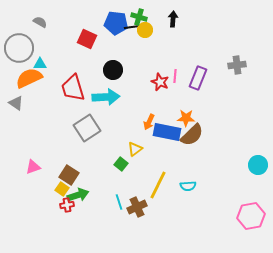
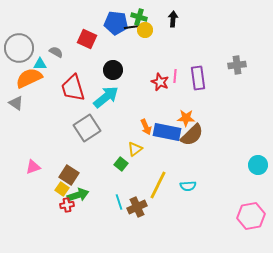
gray semicircle: moved 16 px right, 30 px down
purple rectangle: rotated 30 degrees counterclockwise
cyan arrow: rotated 36 degrees counterclockwise
orange arrow: moved 3 px left, 5 px down; rotated 49 degrees counterclockwise
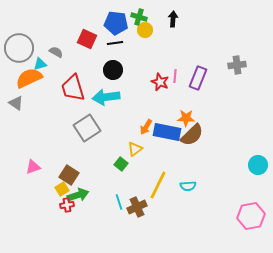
black line: moved 17 px left, 16 px down
cyan triangle: rotated 16 degrees counterclockwise
purple rectangle: rotated 30 degrees clockwise
cyan arrow: rotated 148 degrees counterclockwise
orange arrow: rotated 56 degrees clockwise
yellow square: rotated 24 degrees clockwise
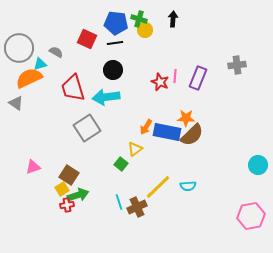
green cross: moved 2 px down
yellow line: moved 2 px down; rotated 20 degrees clockwise
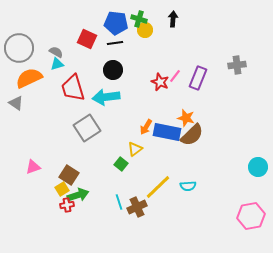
cyan triangle: moved 17 px right
pink line: rotated 32 degrees clockwise
orange star: rotated 12 degrees clockwise
cyan circle: moved 2 px down
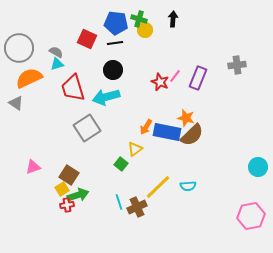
cyan arrow: rotated 8 degrees counterclockwise
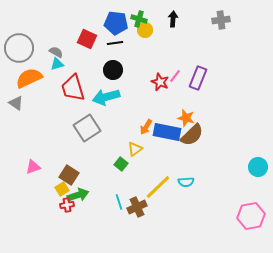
gray cross: moved 16 px left, 45 px up
cyan semicircle: moved 2 px left, 4 px up
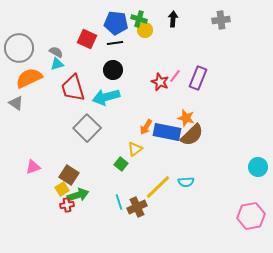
gray square: rotated 12 degrees counterclockwise
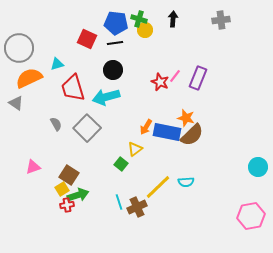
gray semicircle: moved 72 px down; rotated 32 degrees clockwise
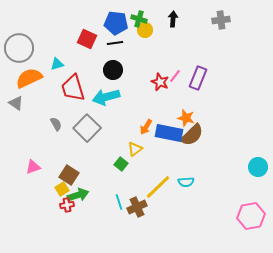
blue rectangle: moved 2 px right, 1 px down
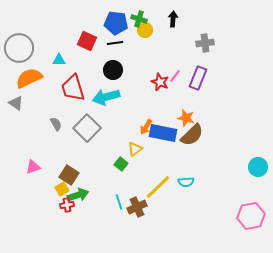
gray cross: moved 16 px left, 23 px down
red square: moved 2 px down
cyan triangle: moved 2 px right, 4 px up; rotated 16 degrees clockwise
blue rectangle: moved 6 px left
